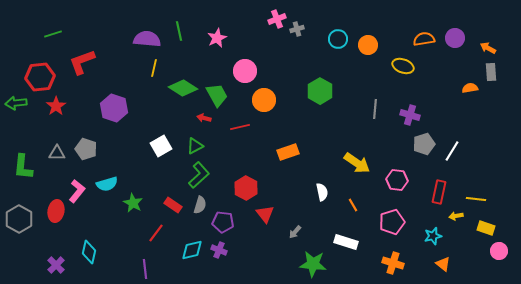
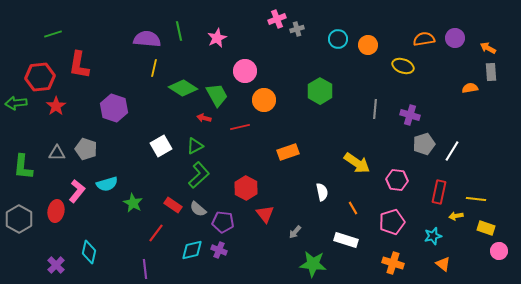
red L-shape at (82, 62): moved 3 px left, 3 px down; rotated 60 degrees counterclockwise
gray semicircle at (200, 205): moved 2 px left, 4 px down; rotated 114 degrees clockwise
orange line at (353, 205): moved 3 px down
white rectangle at (346, 242): moved 2 px up
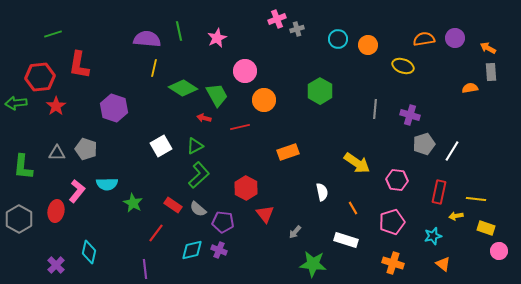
cyan semicircle at (107, 184): rotated 15 degrees clockwise
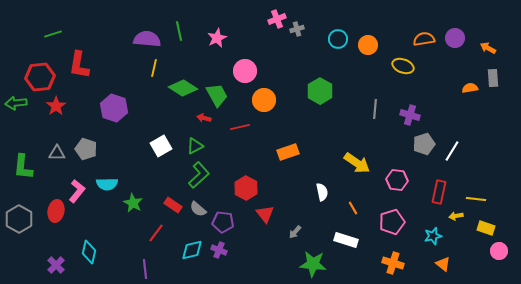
gray rectangle at (491, 72): moved 2 px right, 6 px down
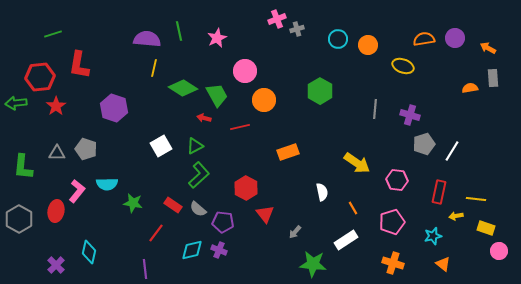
green star at (133, 203): rotated 18 degrees counterclockwise
white rectangle at (346, 240): rotated 50 degrees counterclockwise
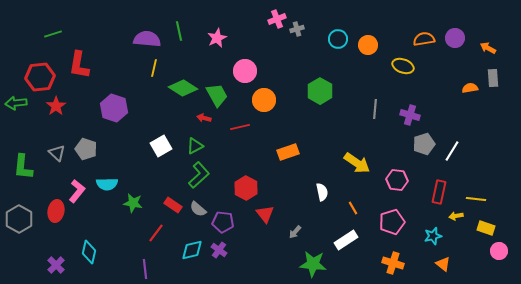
gray triangle at (57, 153): rotated 42 degrees clockwise
purple cross at (219, 250): rotated 14 degrees clockwise
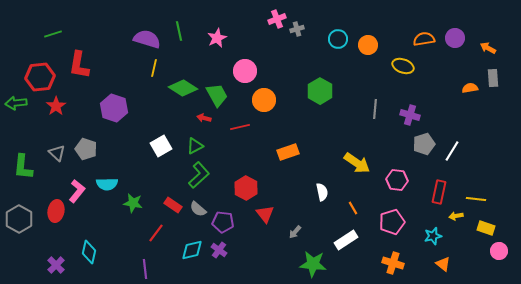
purple semicircle at (147, 39): rotated 12 degrees clockwise
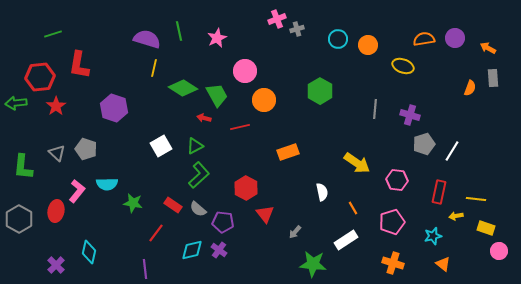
orange semicircle at (470, 88): rotated 119 degrees clockwise
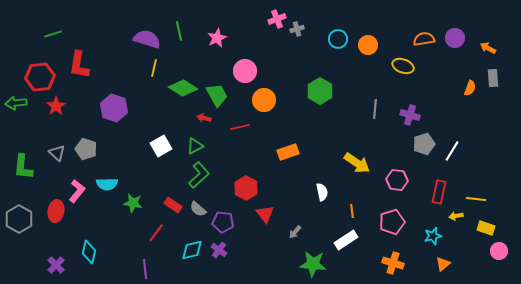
orange line at (353, 208): moved 1 px left, 3 px down; rotated 24 degrees clockwise
orange triangle at (443, 264): rotated 42 degrees clockwise
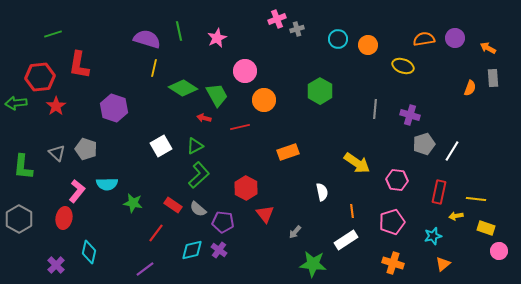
red ellipse at (56, 211): moved 8 px right, 7 px down
purple line at (145, 269): rotated 60 degrees clockwise
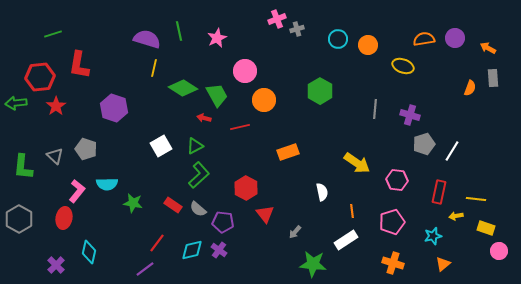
gray triangle at (57, 153): moved 2 px left, 3 px down
red line at (156, 233): moved 1 px right, 10 px down
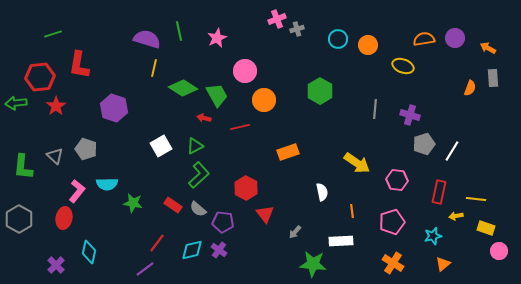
white rectangle at (346, 240): moved 5 px left, 1 px down; rotated 30 degrees clockwise
orange cross at (393, 263): rotated 15 degrees clockwise
